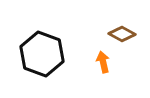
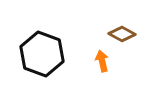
orange arrow: moved 1 px left, 1 px up
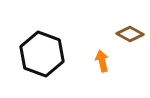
brown diamond: moved 8 px right
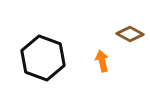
black hexagon: moved 1 px right, 4 px down
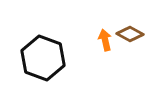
orange arrow: moved 3 px right, 21 px up
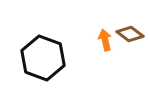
brown diamond: rotated 8 degrees clockwise
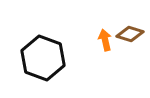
brown diamond: rotated 20 degrees counterclockwise
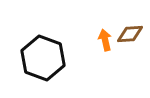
brown diamond: rotated 20 degrees counterclockwise
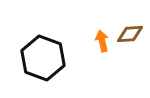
orange arrow: moved 3 px left, 1 px down
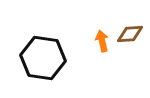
black hexagon: rotated 12 degrees counterclockwise
